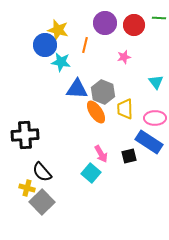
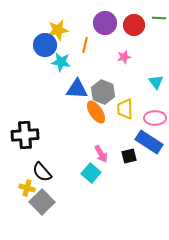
yellow star: rotated 25 degrees counterclockwise
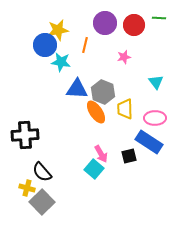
cyan square: moved 3 px right, 4 px up
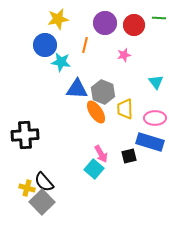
yellow star: moved 11 px up
pink star: moved 2 px up
blue rectangle: moved 1 px right; rotated 16 degrees counterclockwise
black semicircle: moved 2 px right, 10 px down
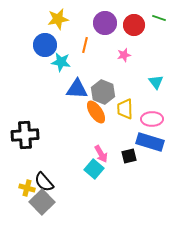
green line: rotated 16 degrees clockwise
pink ellipse: moved 3 px left, 1 px down
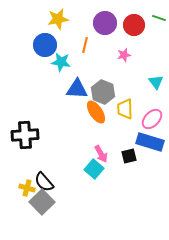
pink ellipse: rotated 45 degrees counterclockwise
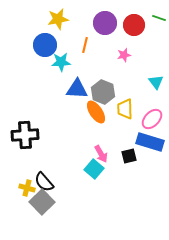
cyan star: rotated 12 degrees counterclockwise
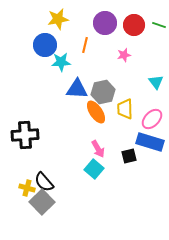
green line: moved 7 px down
gray hexagon: rotated 25 degrees clockwise
pink arrow: moved 3 px left, 5 px up
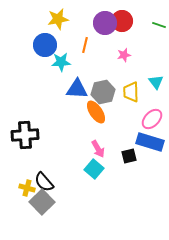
red circle: moved 12 px left, 4 px up
yellow trapezoid: moved 6 px right, 17 px up
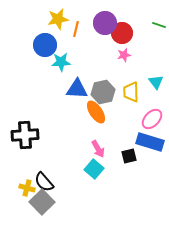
red circle: moved 12 px down
orange line: moved 9 px left, 16 px up
